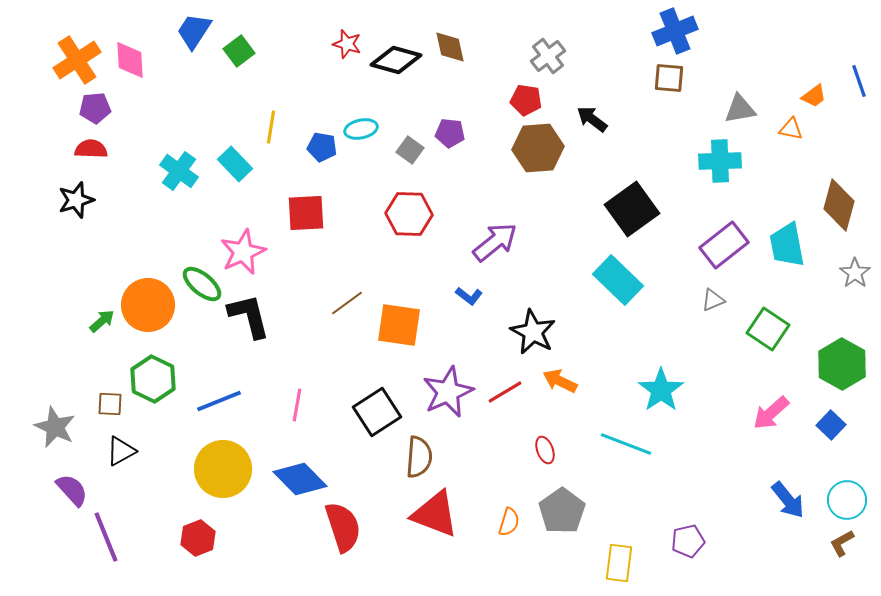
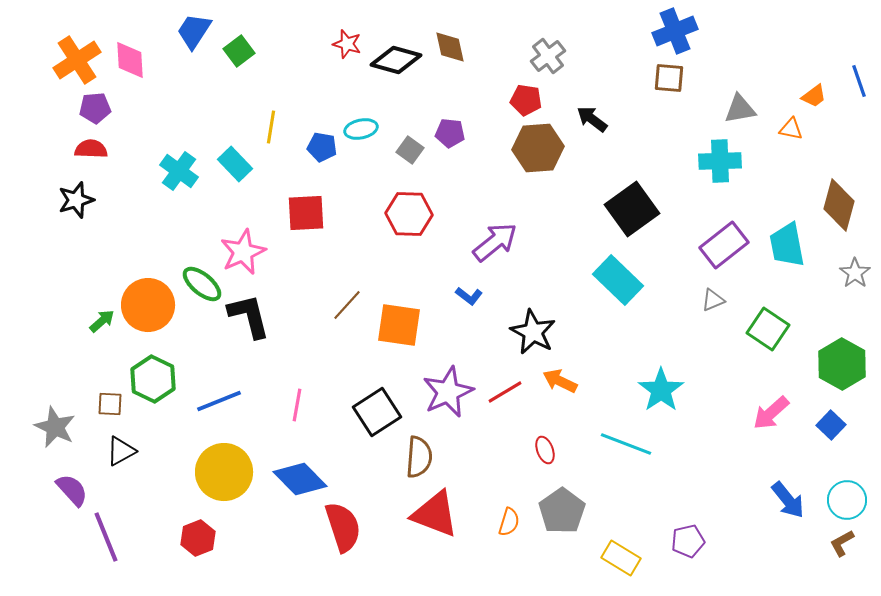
brown line at (347, 303): moved 2 px down; rotated 12 degrees counterclockwise
yellow circle at (223, 469): moved 1 px right, 3 px down
yellow rectangle at (619, 563): moved 2 px right, 5 px up; rotated 66 degrees counterclockwise
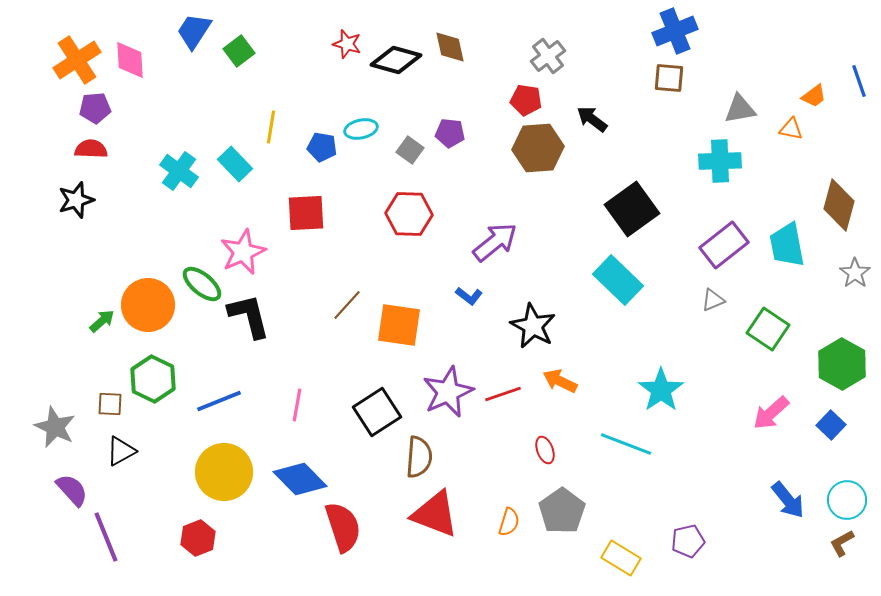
black star at (533, 332): moved 6 px up
red line at (505, 392): moved 2 px left, 2 px down; rotated 12 degrees clockwise
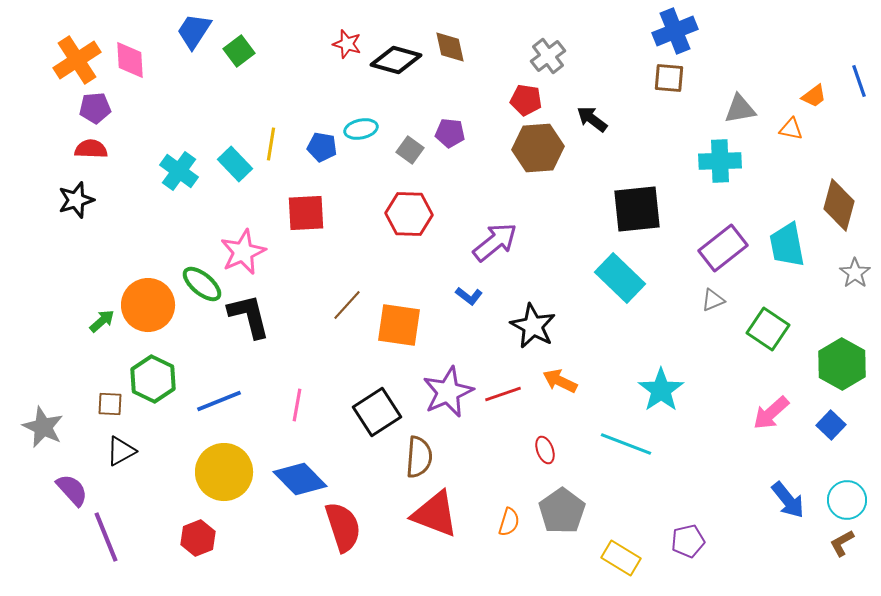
yellow line at (271, 127): moved 17 px down
black square at (632, 209): moved 5 px right; rotated 30 degrees clockwise
purple rectangle at (724, 245): moved 1 px left, 3 px down
cyan rectangle at (618, 280): moved 2 px right, 2 px up
gray star at (55, 427): moved 12 px left
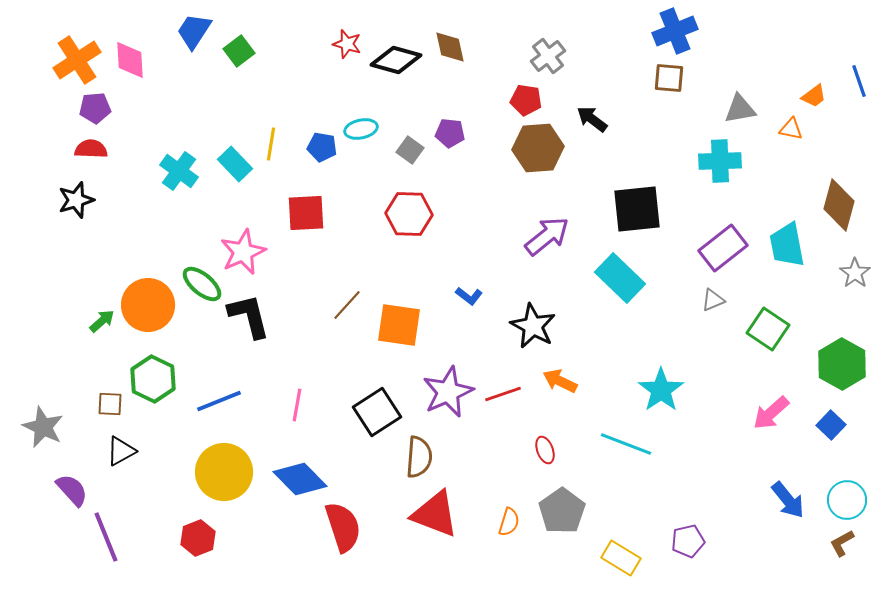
purple arrow at (495, 242): moved 52 px right, 6 px up
